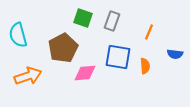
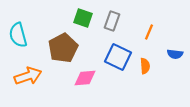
blue square: rotated 16 degrees clockwise
pink diamond: moved 5 px down
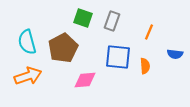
cyan semicircle: moved 9 px right, 7 px down
blue square: rotated 20 degrees counterclockwise
pink diamond: moved 2 px down
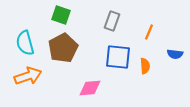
green square: moved 22 px left, 3 px up
cyan semicircle: moved 2 px left, 1 px down
pink diamond: moved 5 px right, 8 px down
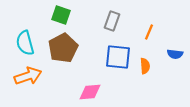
pink diamond: moved 4 px down
